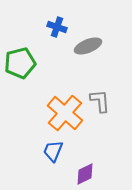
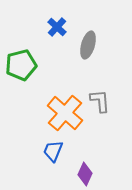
blue cross: rotated 24 degrees clockwise
gray ellipse: moved 1 px up; rotated 52 degrees counterclockwise
green pentagon: moved 1 px right, 2 px down
purple diamond: rotated 40 degrees counterclockwise
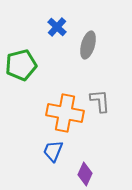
orange cross: rotated 30 degrees counterclockwise
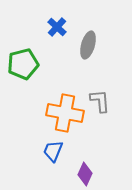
green pentagon: moved 2 px right, 1 px up
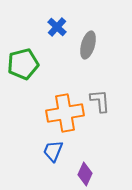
orange cross: rotated 21 degrees counterclockwise
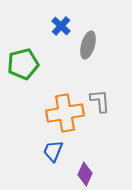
blue cross: moved 4 px right, 1 px up
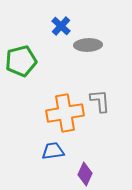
gray ellipse: rotated 72 degrees clockwise
green pentagon: moved 2 px left, 3 px up
blue trapezoid: rotated 60 degrees clockwise
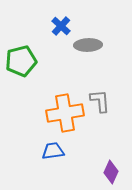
purple diamond: moved 26 px right, 2 px up
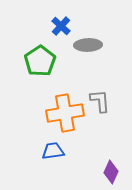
green pentagon: moved 19 px right; rotated 20 degrees counterclockwise
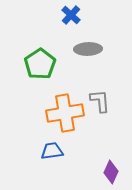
blue cross: moved 10 px right, 11 px up
gray ellipse: moved 4 px down
green pentagon: moved 3 px down
blue trapezoid: moved 1 px left
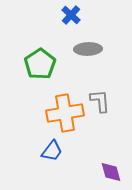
blue trapezoid: rotated 135 degrees clockwise
purple diamond: rotated 40 degrees counterclockwise
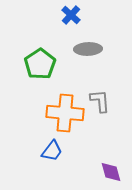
orange cross: rotated 15 degrees clockwise
